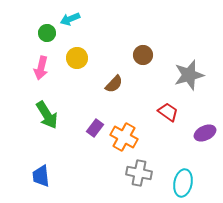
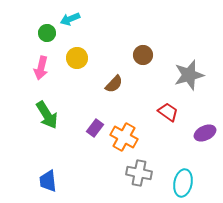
blue trapezoid: moved 7 px right, 5 px down
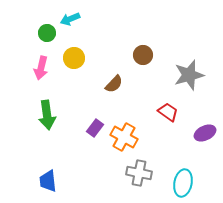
yellow circle: moved 3 px left
green arrow: rotated 24 degrees clockwise
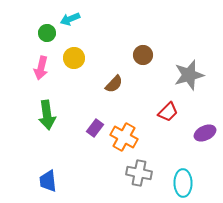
red trapezoid: rotated 100 degrees clockwise
cyan ellipse: rotated 12 degrees counterclockwise
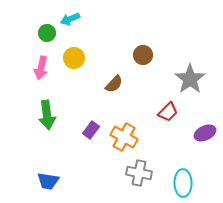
gray star: moved 1 px right, 4 px down; rotated 20 degrees counterclockwise
purple rectangle: moved 4 px left, 2 px down
blue trapezoid: rotated 75 degrees counterclockwise
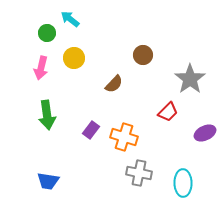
cyan arrow: rotated 60 degrees clockwise
orange cross: rotated 12 degrees counterclockwise
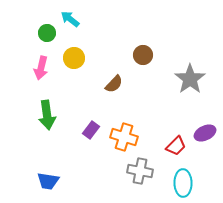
red trapezoid: moved 8 px right, 34 px down
gray cross: moved 1 px right, 2 px up
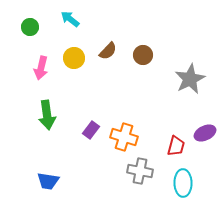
green circle: moved 17 px left, 6 px up
gray star: rotated 8 degrees clockwise
brown semicircle: moved 6 px left, 33 px up
red trapezoid: rotated 30 degrees counterclockwise
